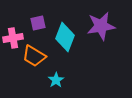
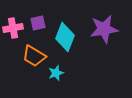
purple star: moved 3 px right, 3 px down
pink cross: moved 10 px up
cyan star: moved 7 px up; rotated 14 degrees clockwise
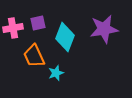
orange trapezoid: rotated 35 degrees clockwise
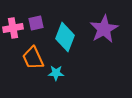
purple square: moved 2 px left
purple star: rotated 20 degrees counterclockwise
orange trapezoid: moved 1 px left, 2 px down
cyan star: rotated 21 degrees clockwise
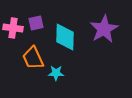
pink cross: rotated 18 degrees clockwise
cyan diamond: rotated 20 degrees counterclockwise
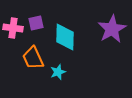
purple star: moved 8 px right
cyan star: moved 2 px right, 1 px up; rotated 21 degrees counterclockwise
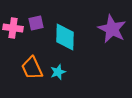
purple star: rotated 16 degrees counterclockwise
orange trapezoid: moved 1 px left, 10 px down
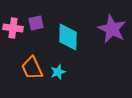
cyan diamond: moved 3 px right
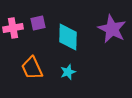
purple square: moved 2 px right
pink cross: rotated 18 degrees counterclockwise
cyan star: moved 10 px right
